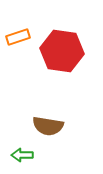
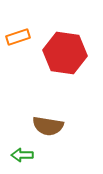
red hexagon: moved 3 px right, 2 px down
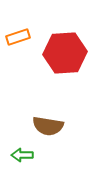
red hexagon: rotated 12 degrees counterclockwise
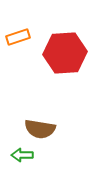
brown semicircle: moved 8 px left, 3 px down
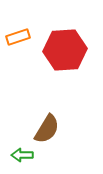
red hexagon: moved 3 px up
brown semicircle: moved 7 px right; rotated 68 degrees counterclockwise
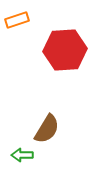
orange rectangle: moved 1 px left, 17 px up
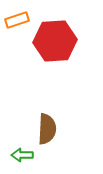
red hexagon: moved 10 px left, 9 px up
brown semicircle: rotated 28 degrees counterclockwise
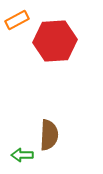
orange rectangle: rotated 10 degrees counterclockwise
brown semicircle: moved 2 px right, 6 px down
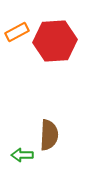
orange rectangle: moved 12 px down
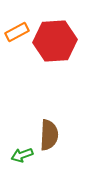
green arrow: rotated 20 degrees counterclockwise
